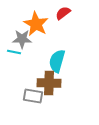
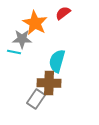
orange star: moved 1 px left, 1 px up
gray rectangle: moved 3 px right, 3 px down; rotated 66 degrees counterclockwise
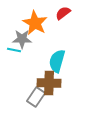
cyan line: moved 2 px up
gray rectangle: moved 2 px up
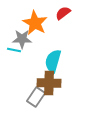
cyan semicircle: moved 4 px left
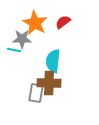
red semicircle: moved 9 px down
cyan semicircle: rotated 10 degrees counterclockwise
gray rectangle: moved 4 px up; rotated 24 degrees counterclockwise
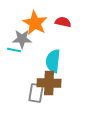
red semicircle: rotated 49 degrees clockwise
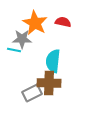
gray rectangle: moved 4 px left; rotated 54 degrees clockwise
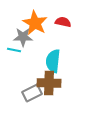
gray star: moved 1 px right, 2 px up
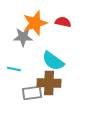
orange star: rotated 25 degrees clockwise
cyan line: moved 19 px down
cyan semicircle: rotated 60 degrees counterclockwise
gray rectangle: rotated 18 degrees clockwise
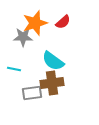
red semicircle: rotated 126 degrees clockwise
brown cross: moved 3 px right; rotated 10 degrees counterclockwise
